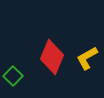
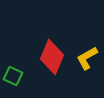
green square: rotated 18 degrees counterclockwise
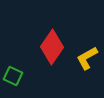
red diamond: moved 10 px up; rotated 12 degrees clockwise
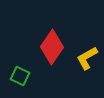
green square: moved 7 px right
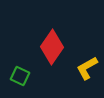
yellow L-shape: moved 10 px down
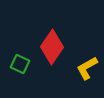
green square: moved 12 px up
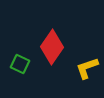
yellow L-shape: rotated 10 degrees clockwise
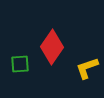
green square: rotated 30 degrees counterclockwise
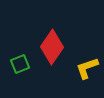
green square: rotated 18 degrees counterclockwise
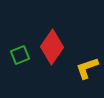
green square: moved 9 px up
